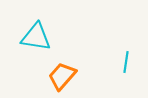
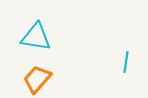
orange trapezoid: moved 25 px left, 3 px down
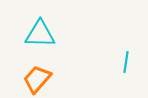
cyan triangle: moved 4 px right, 3 px up; rotated 8 degrees counterclockwise
